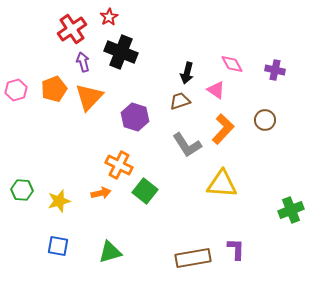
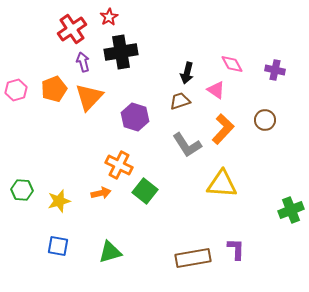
black cross: rotated 32 degrees counterclockwise
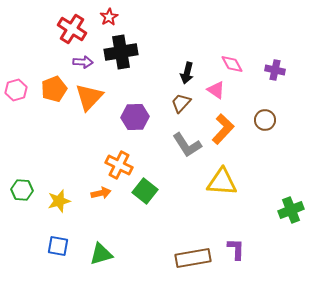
red cross: rotated 24 degrees counterclockwise
purple arrow: rotated 108 degrees clockwise
brown trapezoid: moved 1 px right, 2 px down; rotated 30 degrees counterclockwise
purple hexagon: rotated 20 degrees counterclockwise
yellow triangle: moved 2 px up
green triangle: moved 9 px left, 2 px down
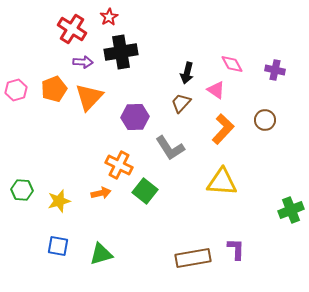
gray L-shape: moved 17 px left, 3 px down
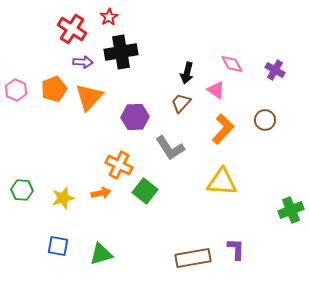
purple cross: rotated 18 degrees clockwise
pink hexagon: rotated 20 degrees counterclockwise
yellow star: moved 4 px right, 3 px up
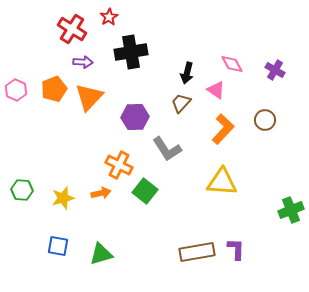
black cross: moved 10 px right
gray L-shape: moved 3 px left, 1 px down
brown rectangle: moved 4 px right, 6 px up
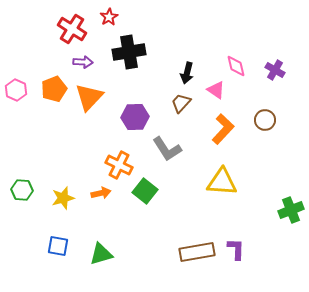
black cross: moved 2 px left
pink diamond: moved 4 px right, 2 px down; rotated 15 degrees clockwise
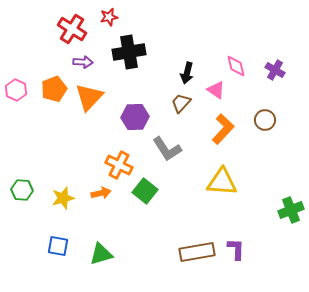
red star: rotated 18 degrees clockwise
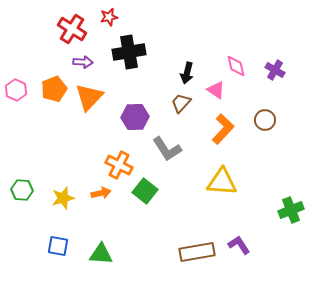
purple L-shape: moved 3 px right, 4 px up; rotated 35 degrees counterclockwise
green triangle: rotated 20 degrees clockwise
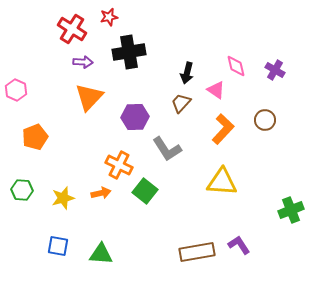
orange pentagon: moved 19 px left, 48 px down
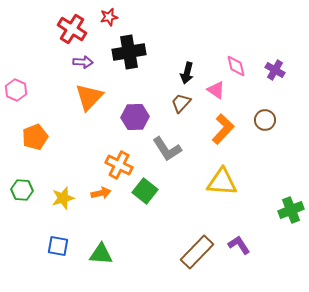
brown rectangle: rotated 36 degrees counterclockwise
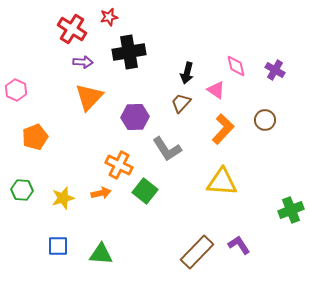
blue square: rotated 10 degrees counterclockwise
